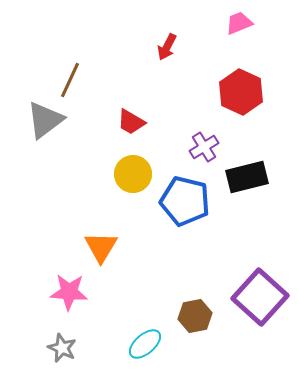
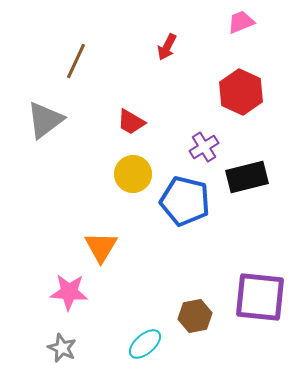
pink trapezoid: moved 2 px right, 1 px up
brown line: moved 6 px right, 19 px up
purple square: rotated 36 degrees counterclockwise
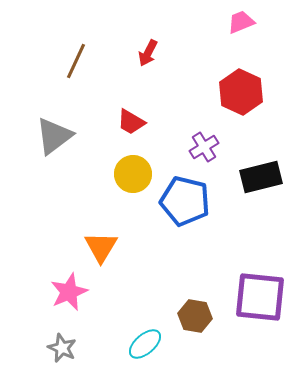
red arrow: moved 19 px left, 6 px down
gray triangle: moved 9 px right, 16 px down
black rectangle: moved 14 px right
pink star: rotated 27 degrees counterclockwise
brown hexagon: rotated 20 degrees clockwise
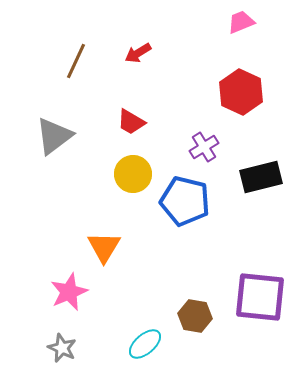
red arrow: moved 10 px left; rotated 32 degrees clockwise
orange triangle: moved 3 px right
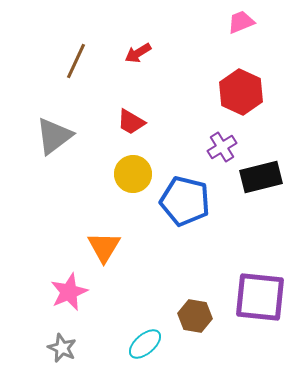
purple cross: moved 18 px right
